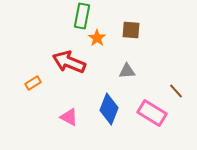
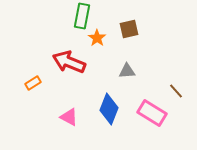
brown square: moved 2 px left, 1 px up; rotated 18 degrees counterclockwise
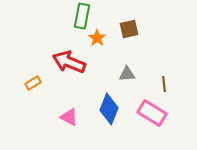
gray triangle: moved 3 px down
brown line: moved 12 px left, 7 px up; rotated 35 degrees clockwise
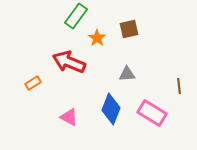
green rectangle: moved 6 px left; rotated 25 degrees clockwise
brown line: moved 15 px right, 2 px down
blue diamond: moved 2 px right
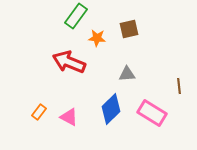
orange star: rotated 30 degrees counterclockwise
orange rectangle: moved 6 px right, 29 px down; rotated 21 degrees counterclockwise
blue diamond: rotated 24 degrees clockwise
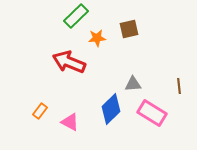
green rectangle: rotated 10 degrees clockwise
orange star: rotated 12 degrees counterclockwise
gray triangle: moved 6 px right, 10 px down
orange rectangle: moved 1 px right, 1 px up
pink triangle: moved 1 px right, 5 px down
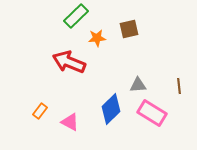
gray triangle: moved 5 px right, 1 px down
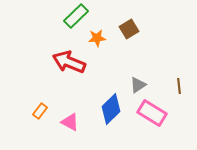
brown square: rotated 18 degrees counterclockwise
gray triangle: rotated 30 degrees counterclockwise
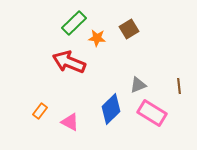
green rectangle: moved 2 px left, 7 px down
orange star: rotated 12 degrees clockwise
gray triangle: rotated 12 degrees clockwise
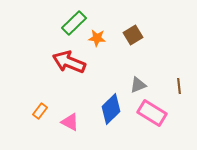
brown square: moved 4 px right, 6 px down
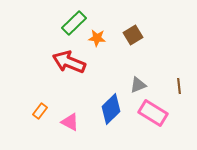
pink rectangle: moved 1 px right
